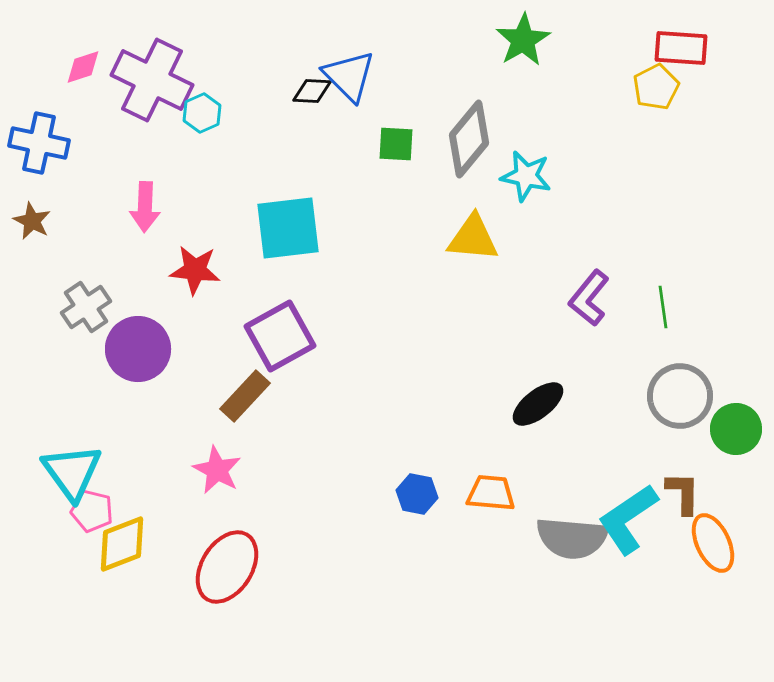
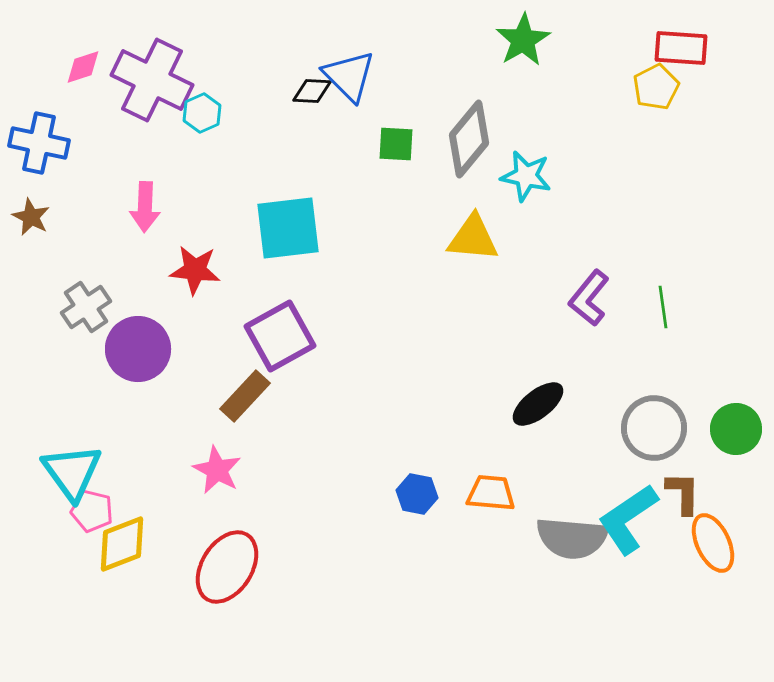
brown star: moved 1 px left, 4 px up
gray circle: moved 26 px left, 32 px down
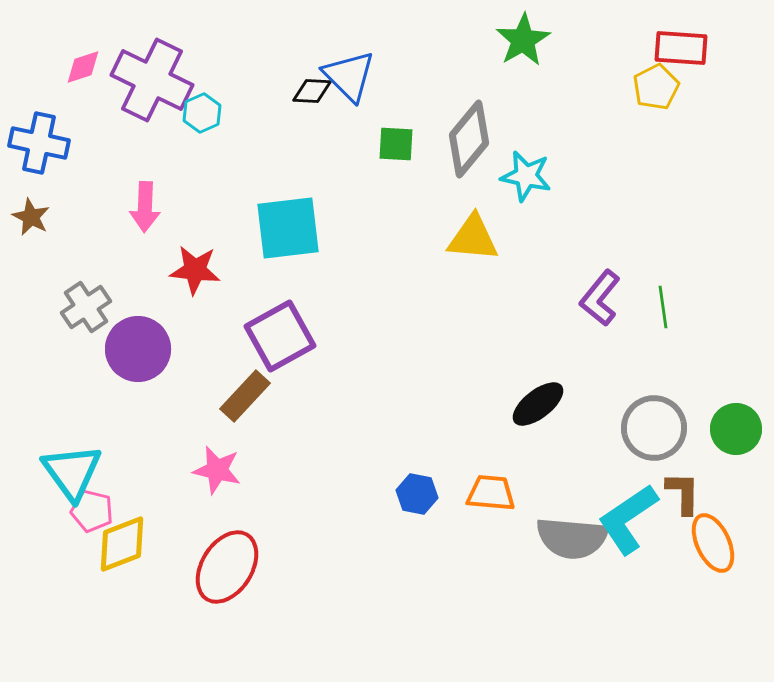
purple L-shape: moved 11 px right
pink star: rotated 15 degrees counterclockwise
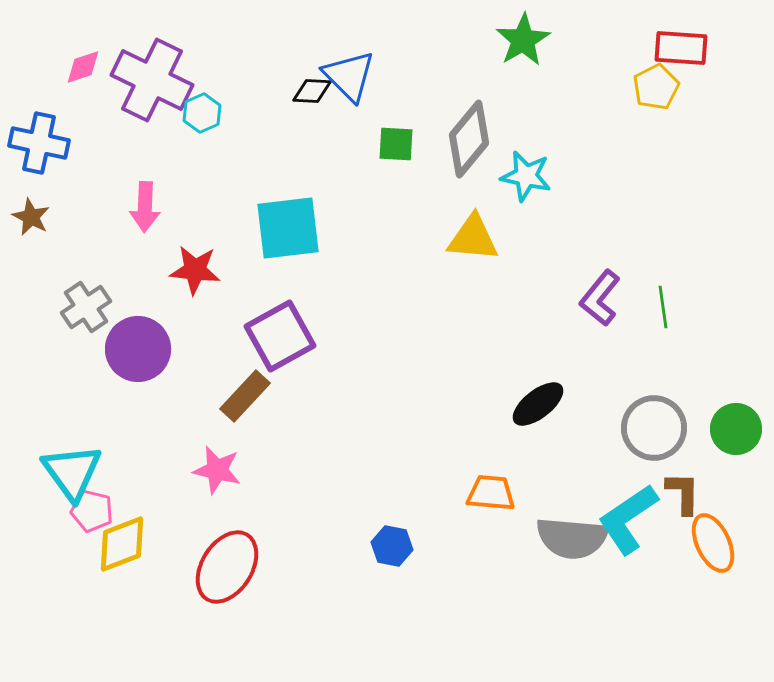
blue hexagon: moved 25 px left, 52 px down
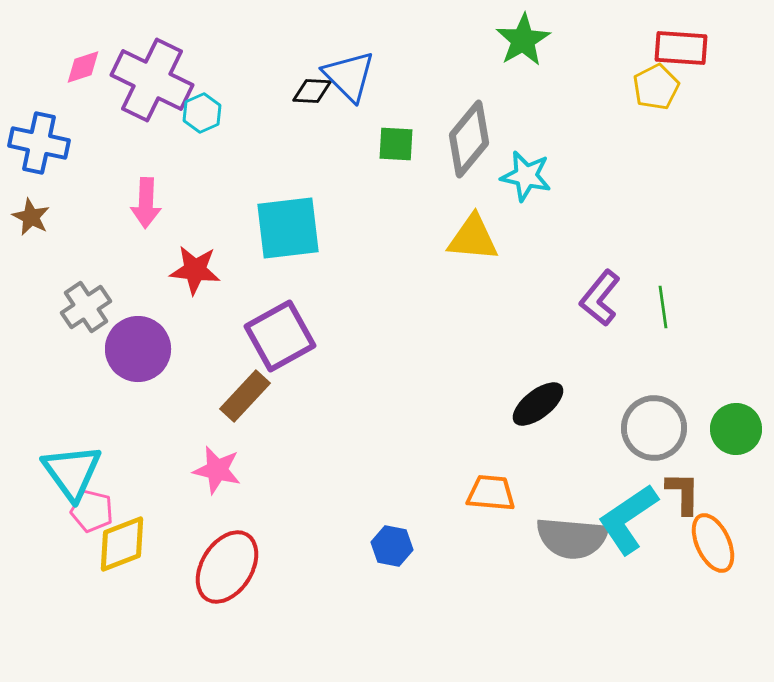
pink arrow: moved 1 px right, 4 px up
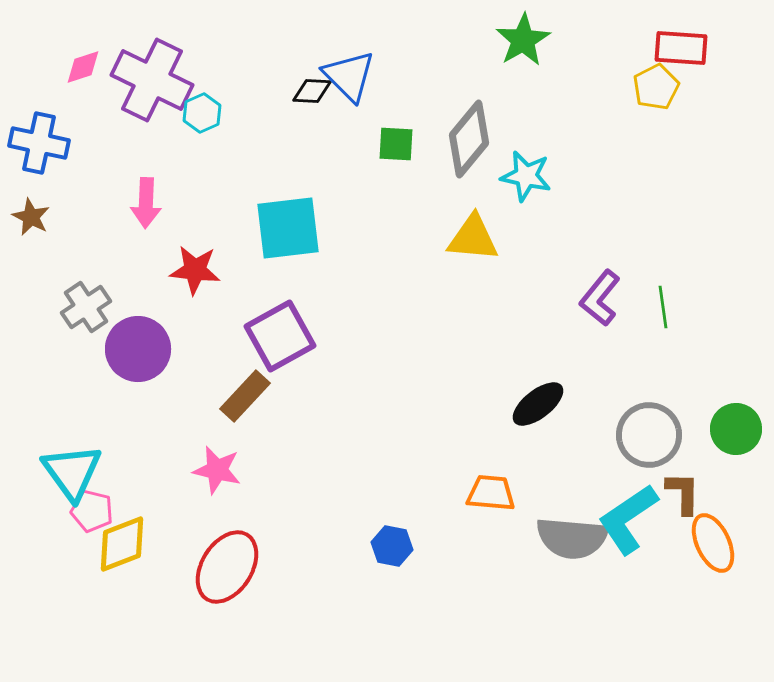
gray circle: moved 5 px left, 7 px down
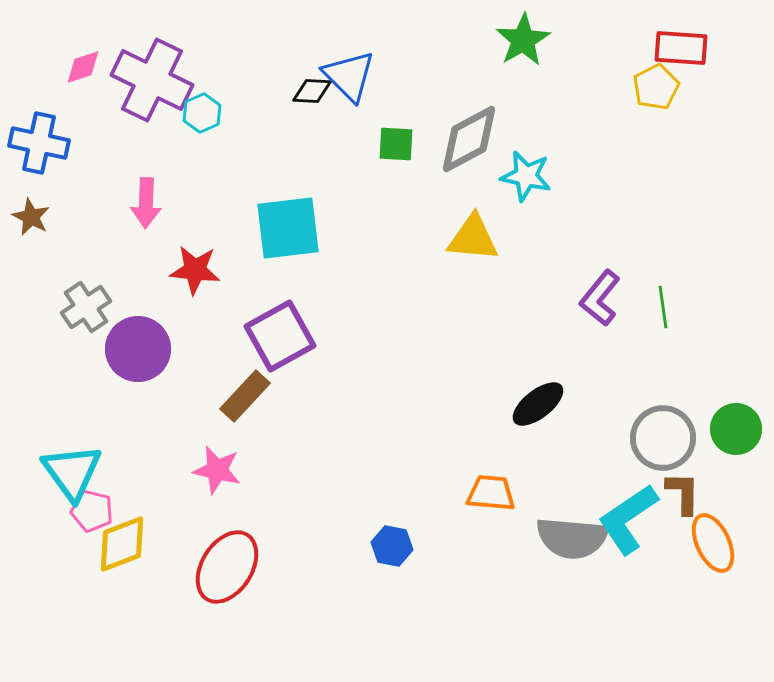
gray diamond: rotated 22 degrees clockwise
gray circle: moved 14 px right, 3 px down
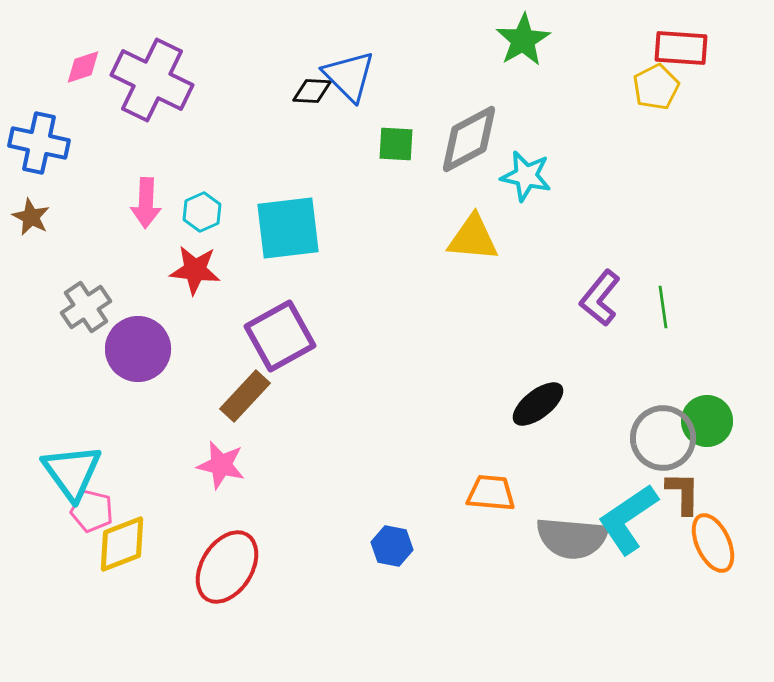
cyan hexagon: moved 99 px down
green circle: moved 29 px left, 8 px up
pink star: moved 4 px right, 5 px up
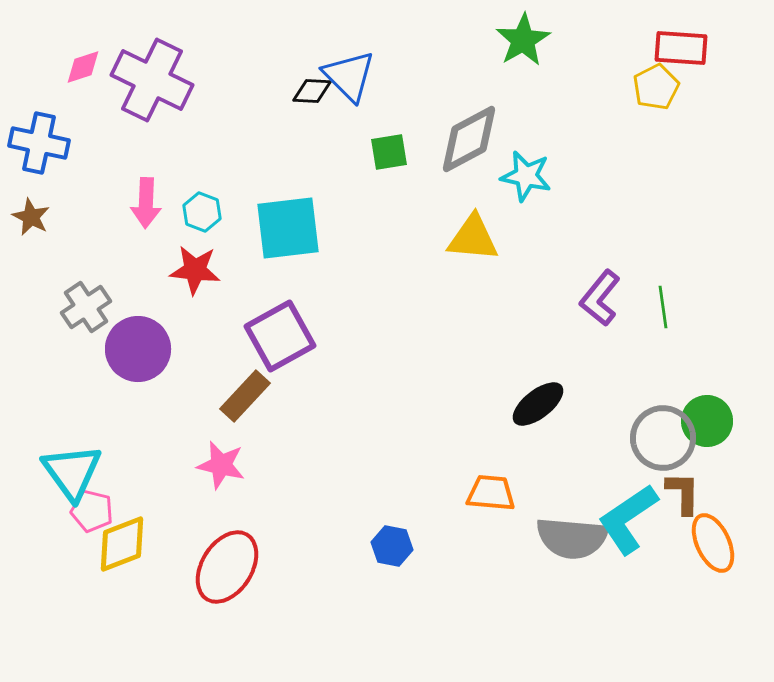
green square: moved 7 px left, 8 px down; rotated 12 degrees counterclockwise
cyan hexagon: rotated 15 degrees counterclockwise
